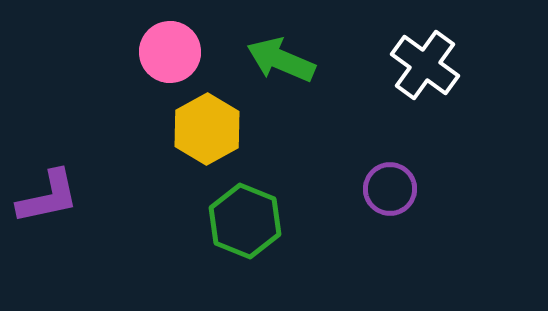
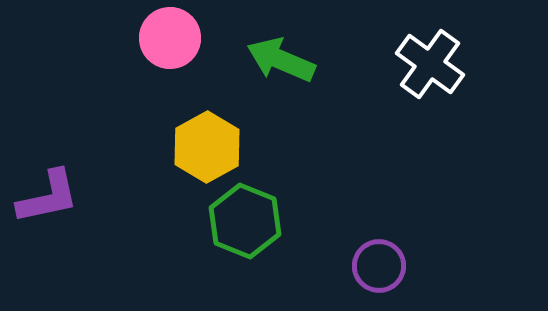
pink circle: moved 14 px up
white cross: moved 5 px right, 1 px up
yellow hexagon: moved 18 px down
purple circle: moved 11 px left, 77 px down
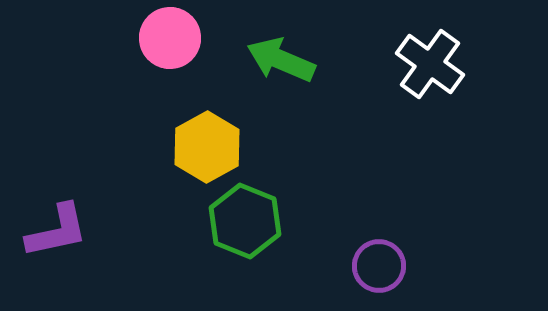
purple L-shape: moved 9 px right, 34 px down
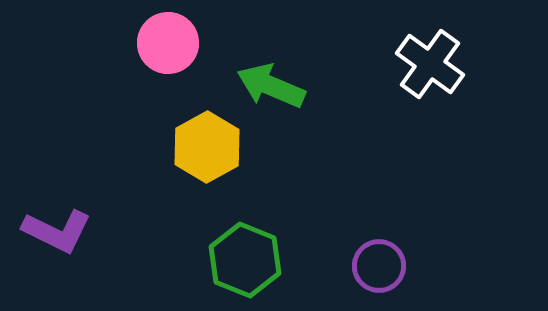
pink circle: moved 2 px left, 5 px down
green arrow: moved 10 px left, 26 px down
green hexagon: moved 39 px down
purple L-shape: rotated 38 degrees clockwise
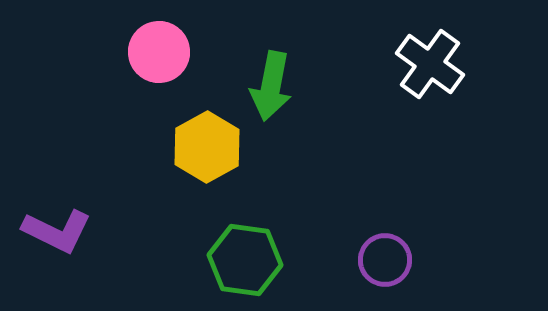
pink circle: moved 9 px left, 9 px down
green arrow: rotated 102 degrees counterclockwise
green hexagon: rotated 14 degrees counterclockwise
purple circle: moved 6 px right, 6 px up
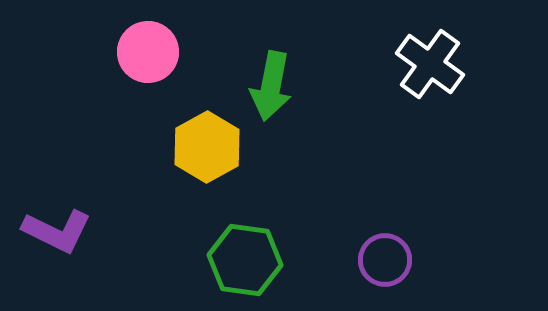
pink circle: moved 11 px left
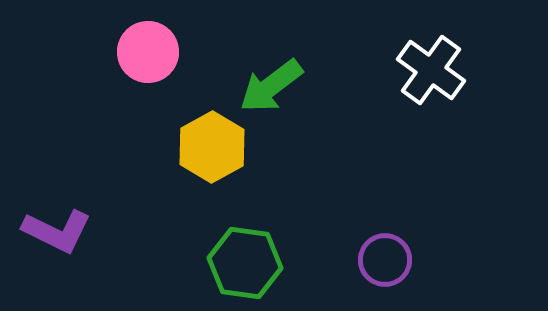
white cross: moved 1 px right, 6 px down
green arrow: rotated 42 degrees clockwise
yellow hexagon: moved 5 px right
green hexagon: moved 3 px down
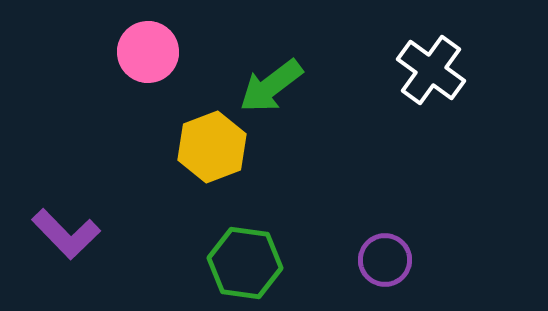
yellow hexagon: rotated 8 degrees clockwise
purple L-shape: moved 9 px right, 3 px down; rotated 20 degrees clockwise
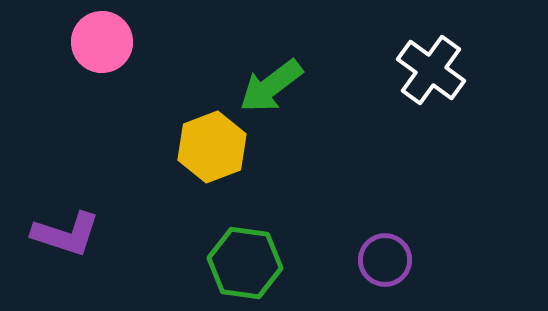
pink circle: moved 46 px left, 10 px up
purple L-shape: rotated 28 degrees counterclockwise
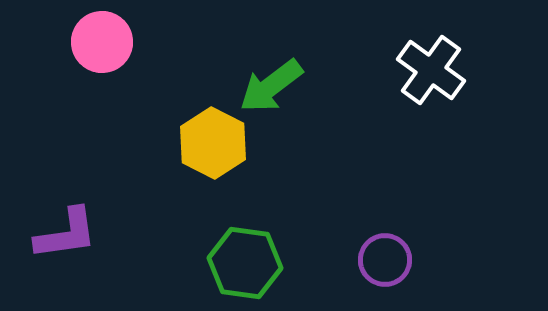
yellow hexagon: moved 1 px right, 4 px up; rotated 12 degrees counterclockwise
purple L-shape: rotated 26 degrees counterclockwise
